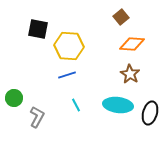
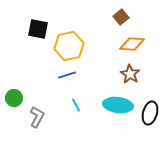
yellow hexagon: rotated 16 degrees counterclockwise
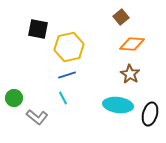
yellow hexagon: moved 1 px down
cyan line: moved 13 px left, 7 px up
black ellipse: moved 1 px down
gray L-shape: rotated 100 degrees clockwise
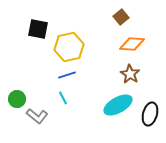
green circle: moved 3 px right, 1 px down
cyan ellipse: rotated 36 degrees counterclockwise
gray L-shape: moved 1 px up
